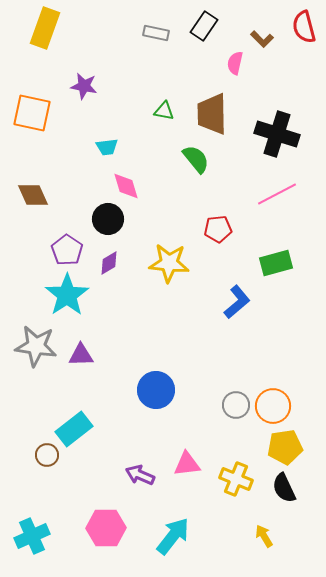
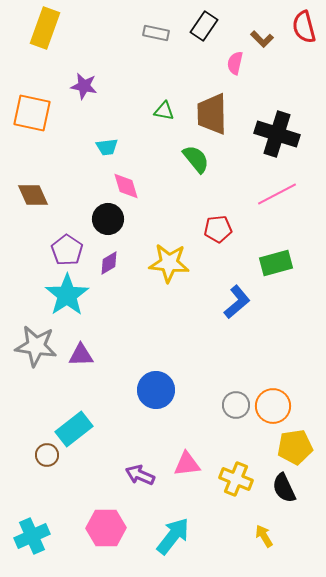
yellow pentagon: moved 10 px right
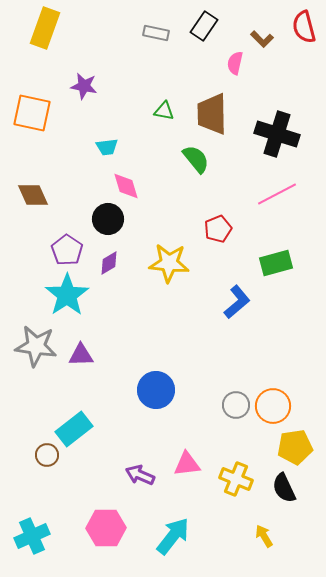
red pentagon: rotated 16 degrees counterclockwise
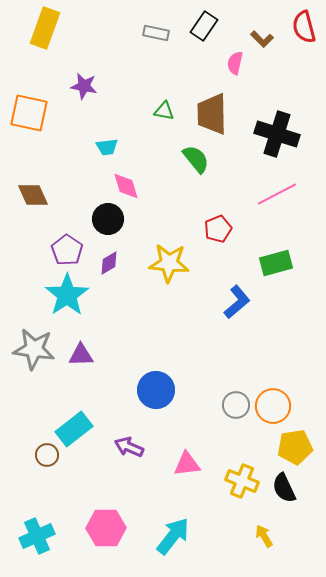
orange square: moved 3 px left
gray star: moved 2 px left, 3 px down
purple arrow: moved 11 px left, 28 px up
yellow cross: moved 6 px right, 2 px down
cyan cross: moved 5 px right
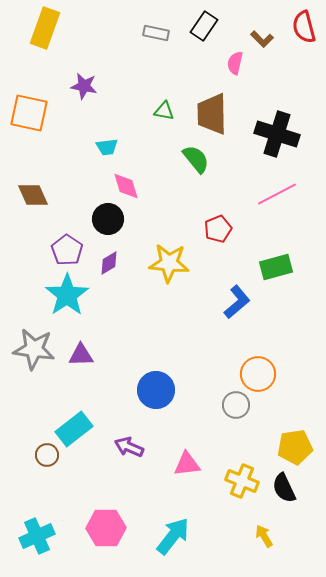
green rectangle: moved 4 px down
orange circle: moved 15 px left, 32 px up
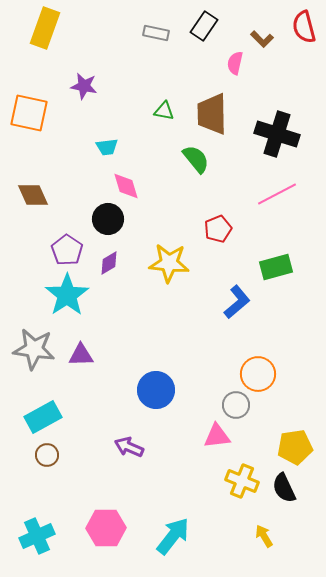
cyan rectangle: moved 31 px left, 12 px up; rotated 9 degrees clockwise
pink triangle: moved 30 px right, 28 px up
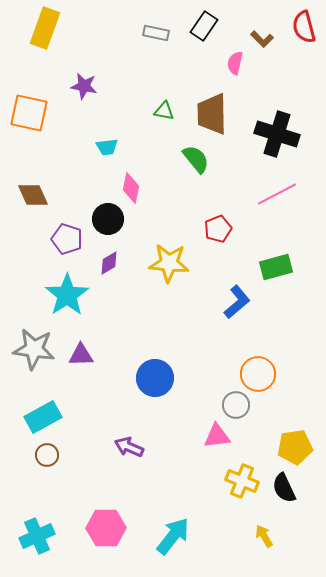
pink diamond: moved 5 px right, 2 px down; rotated 28 degrees clockwise
purple pentagon: moved 11 px up; rotated 16 degrees counterclockwise
blue circle: moved 1 px left, 12 px up
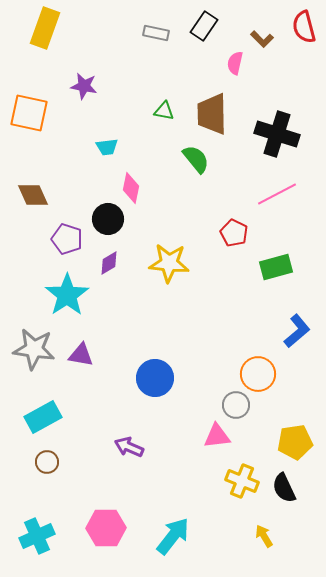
red pentagon: moved 16 px right, 4 px down; rotated 24 degrees counterclockwise
blue L-shape: moved 60 px right, 29 px down
purple triangle: rotated 12 degrees clockwise
yellow pentagon: moved 5 px up
brown circle: moved 7 px down
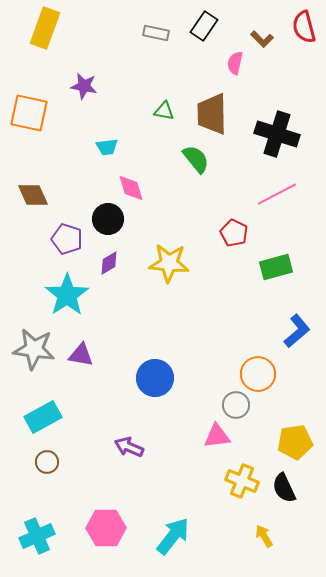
pink diamond: rotated 28 degrees counterclockwise
